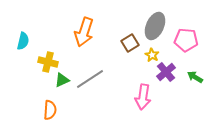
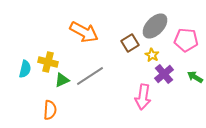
gray ellipse: rotated 20 degrees clockwise
orange arrow: rotated 80 degrees counterclockwise
cyan semicircle: moved 2 px right, 28 px down
purple cross: moved 2 px left, 2 px down
gray line: moved 3 px up
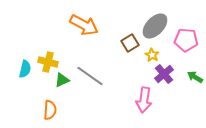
orange arrow: moved 7 px up
gray line: rotated 68 degrees clockwise
pink arrow: moved 1 px right, 3 px down
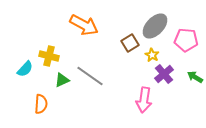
yellow cross: moved 1 px right, 6 px up
cyan semicircle: rotated 30 degrees clockwise
orange semicircle: moved 9 px left, 6 px up
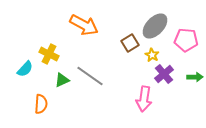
yellow cross: moved 2 px up; rotated 12 degrees clockwise
green arrow: rotated 147 degrees clockwise
pink arrow: moved 1 px up
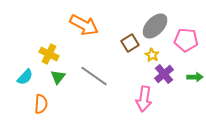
cyan semicircle: moved 8 px down
gray line: moved 4 px right
green triangle: moved 4 px left, 3 px up; rotated 28 degrees counterclockwise
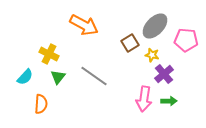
yellow star: rotated 16 degrees counterclockwise
green arrow: moved 26 px left, 24 px down
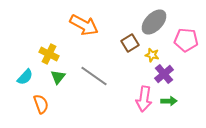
gray ellipse: moved 1 px left, 4 px up
orange semicircle: rotated 24 degrees counterclockwise
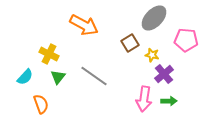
gray ellipse: moved 4 px up
